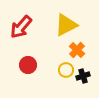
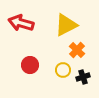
red arrow: moved 4 px up; rotated 65 degrees clockwise
red circle: moved 2 px right
yellow circle: moved 3 px left
black cross: moved 1 px down
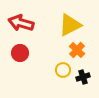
yellow triangle: moved 4 px right
red circle: moved 10 px left, 12 px up
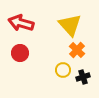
yellow triangle: rotated 45 degrees counterclockwise
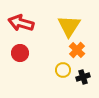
yellow triangle: moved 1 px left, 1 px down; rotated 15 degrees clockwise
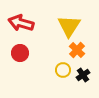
black cross: moved 2 px up; rotated 16 degrees counterclockwise
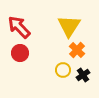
red arrow: moved 2 px left, 4 px down; rotated 30 degrees clockwise
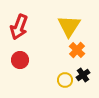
red arrow: rotated 115 degrees counterclockwise
red circle: moved 7 px down
yellow circle: moved 2 px right, 10 px down
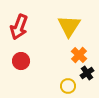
orange cross: moved 2 px right, 5 px down
red circle: moved 1 px right, 1 px down
black cross: moved 4 px right, 2 px up
yellow circle: moved 3 px right, 6 px down
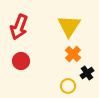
orange cross: moved 6 px left, 1 px up
